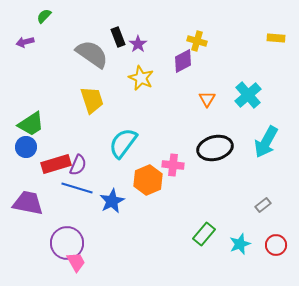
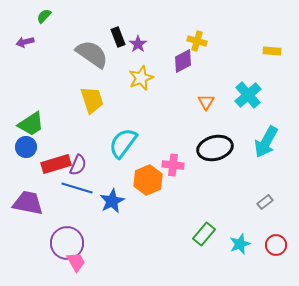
yellow rectangle: moved 4 px left, 13 px down
yellow star: rotated 25 degrees clockwise
orange triangle: moved 1 px left, 3 px down
gray rectangle: moved 2 px right, 3 px up
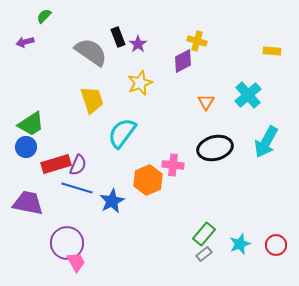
gray semicircle: moved 1 px left, 2 px up
yellow star: moved 1 px left, 5 px down
cyan semicircle: moved 1 px left, 10 px up
gray rectangle: moved 61 px left, 52 px down
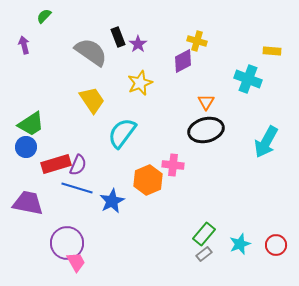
purple arrow: moved 1 px left, 3 px down; rotated 90 degrees clockwise
cyan cross: moved 16 px up; rotated 28 degrees counterclockwise
yellow trapezoid: rotated 16 degrees counterclockwise
black ellipse: moved 9 px left, 18 px up
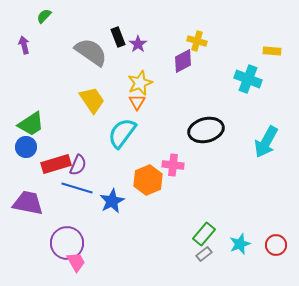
orange triangle: moved 69 px left
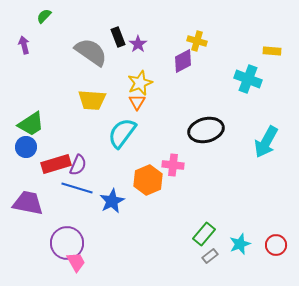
yellow trapezoid: rotated 128 degrees clockwise
gray rectangle: moved 6 px right, 2 px down
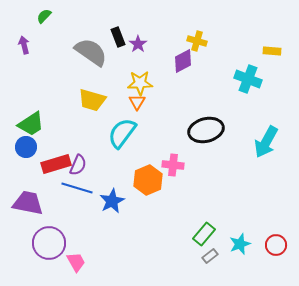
yellow star: rotated 20 degrees clockwise
yellow trapezoid: rotated 12 degrees clockwise
purple circle: moved 18 px left
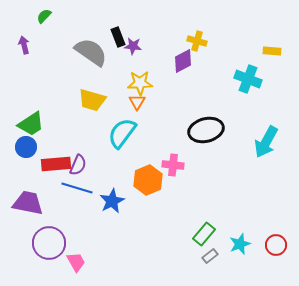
purple star: moved 5 px left, 2 px down; rotated 30 degrees counterclockwise
red rectangle: rotated 12 degrees clockwise
